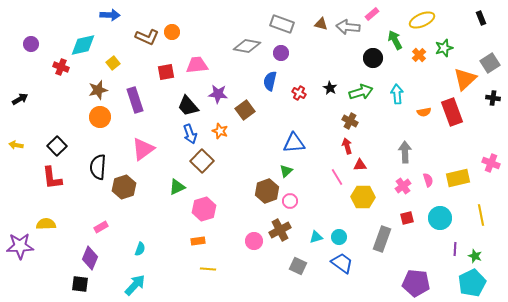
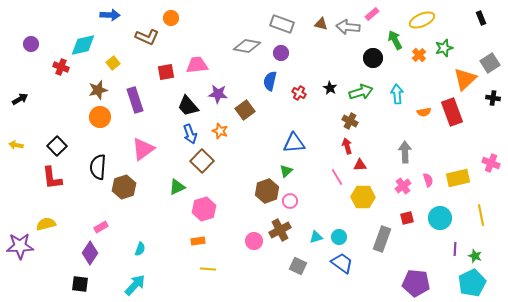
orange circle at (172, 32): moved 1 px left, 14 px up
yellow semicircle at (46, 224): rotated 12 degrees counterclockwise
purple diamond at (90, 258): moved 5 px up; rotated 10 degrees clockwise
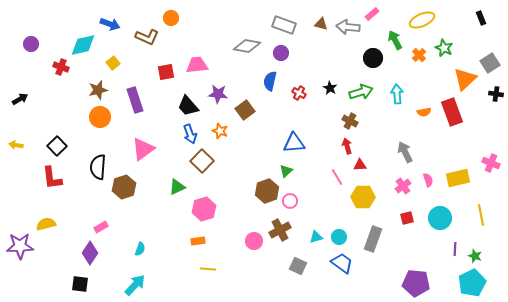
blue arrow at (110, 15): moved 9 px down; rotated 18 degrees clockwise
gray rectangle at (282, 24): moved 2 px right, 1 px down
green star at (444, 48): rotated 30 degrees counterclockwise
black cross at (493, 98): moved 3 px right, 4 px up
gray arrow at (405, 152): rotated 25 degrees counterclockwise
gray rectangle at (382, 239): moved 9 px left
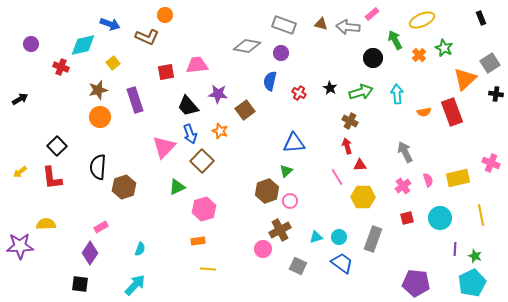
orange circle at (171, 18): moved 6 px left, 3 px up
yellow arrow at (16, 145): moved 4 px right, 27 px down; rotated 48 degrees counterclockwise
pink triangle at (143, 149): moved 21 px right, 2 px up; rotated 10 degrees counterclockwise
yellow semicircle at (46, 224): rotated 12 degrees clockwise
pink circle at (254, 241): moved 9 px right, 8 px down
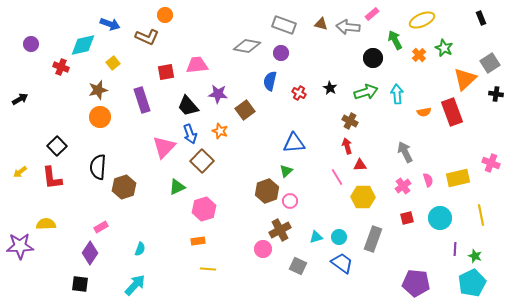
green arrow at (361, 92): moved 5 px right
purple rectangle at (135, 100): moved 7 px right
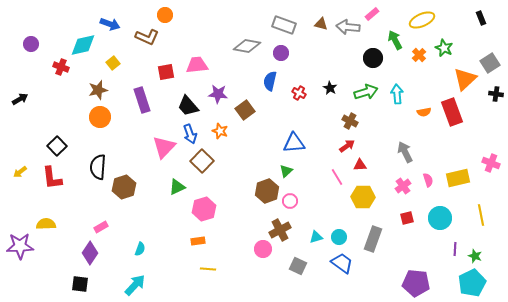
red arrow at (347, 146): rotated 70 degrees clockwise
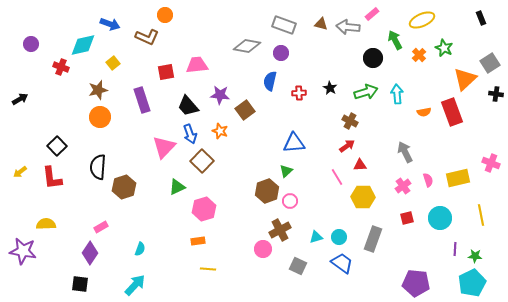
red cross at (299, 93): rotated 32 degrees counterclockwise
purple star at (218, 94): moved 2 px right, 1 px down
purple star at (20, 246): moved 3 px right, 5 px down; rotated 12 degrees clockwise
green star at (475, 256): rotated 16 degrees counterclockwise
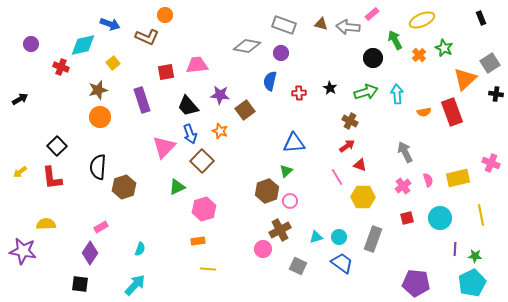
red triangle at (360, 165): rotated 24 degrees clockwise
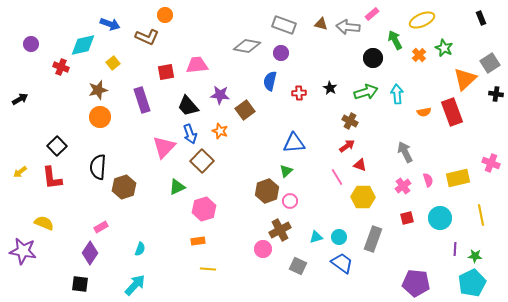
yellow semicircle at (46, 224): moved 2 px left, 1 px up; rotated 24 degrees clockwise
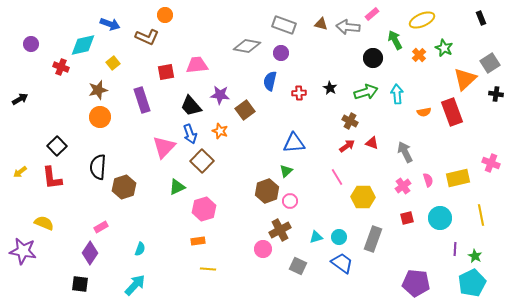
black trapezoid at (188, 106): moved 3 px right
red triangle at (360, 165): moved 12 px right, 22 px up
green star at (475, 256): rotated 24 degrees clockwise
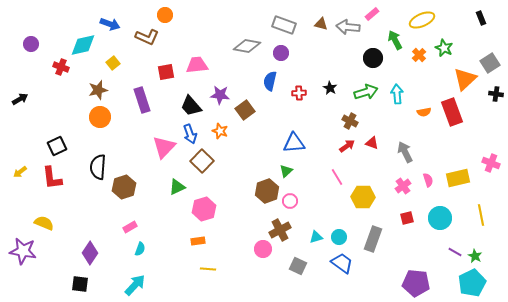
black square at (57, 146): rotated 18 degrees clockwise
pink rectangle at (101, 227): moved 29 px right
purple line at (455, 249): moved 3 px down; rotated 64 degrees counterclockwise
